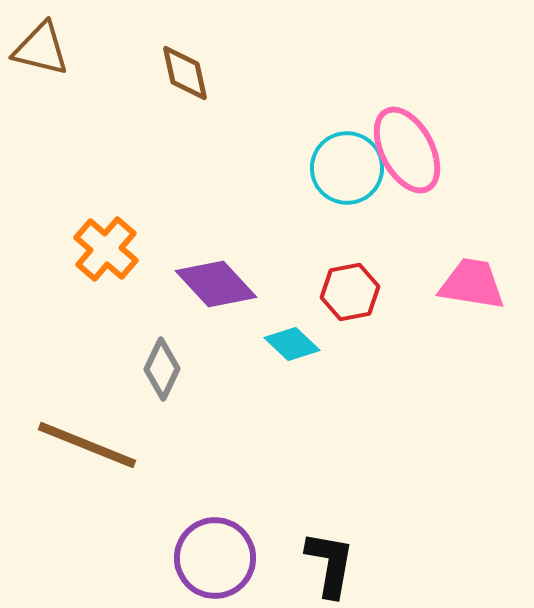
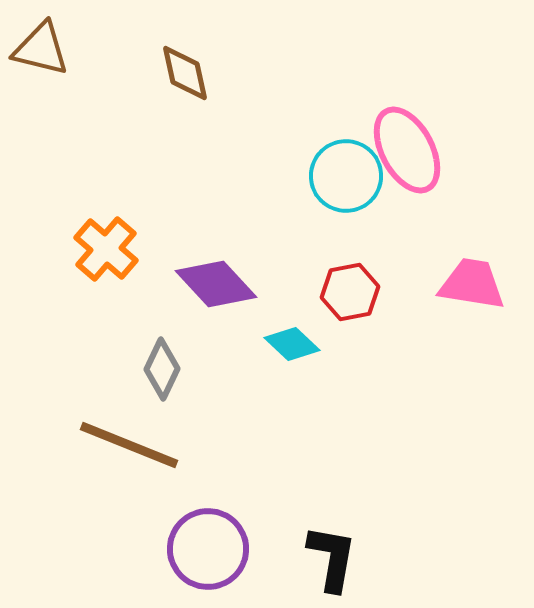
cyan circle: moved 1 px left, 8 px down
brown line: moved 42 px right
purple circle: moved 7 px left, 9 px up
black L-shape: moved 2 px right, 6 px up
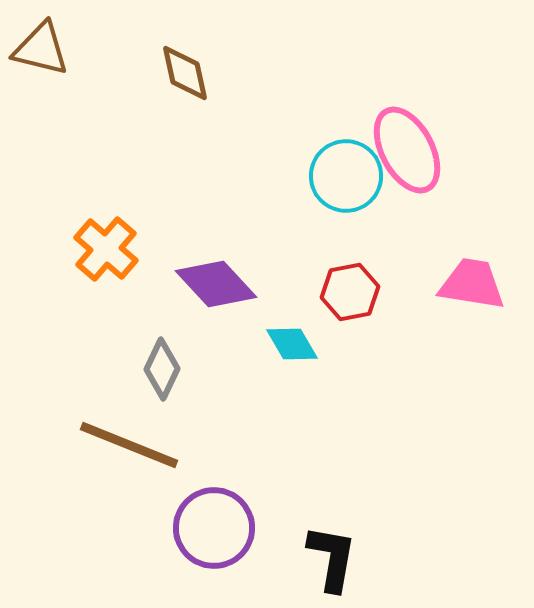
cyan diamond: rotated 16 degrees clockwise
purple circle: moved 6 px right, 21 px up
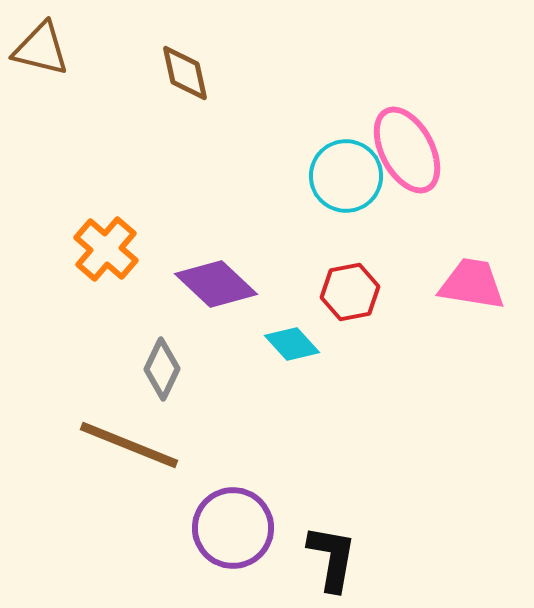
purple diamond: rotated 4 degrees counterclockwise
cyan diamond: rotated 12 degrees counterclockwise
purple circle: moved 19 px right
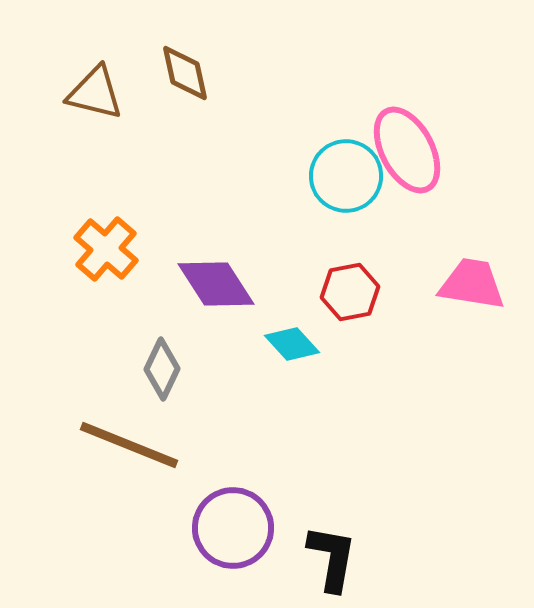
brown triangle: moved 54 px right, 44 px down
purple diamond: rotated 14 degrees clockwise
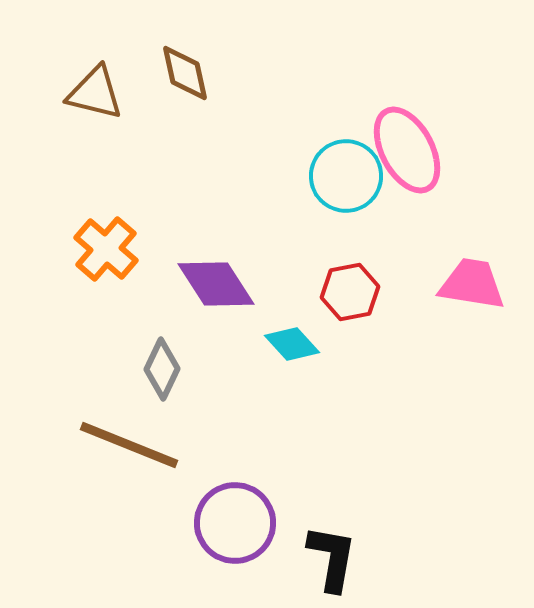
purple circle: moved 2 px right, 5 px up
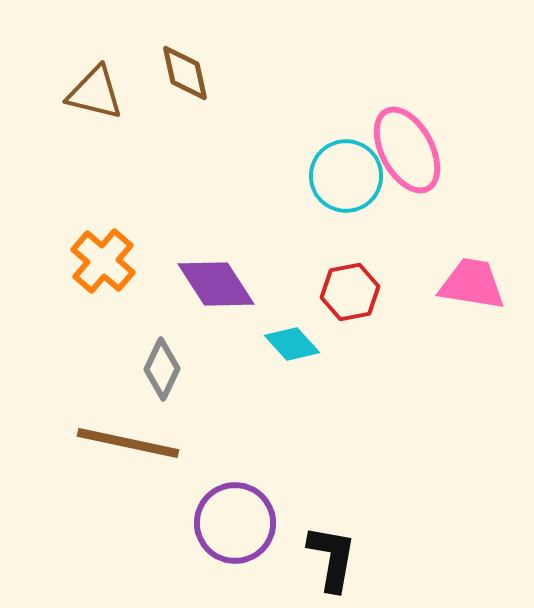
orange cross: moved 3 px left, 12 px down
brown line: moved 1 px left, 2 px up; rotated 10 degrees counterclockwise
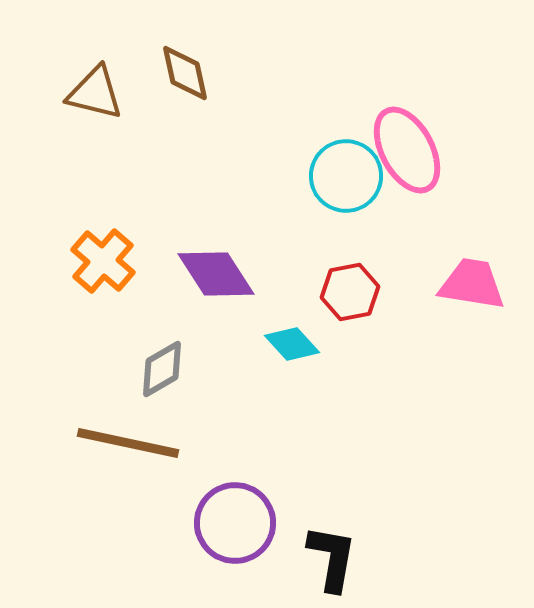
purple diamond: moved 10 px up
gray diamond: rotated 34 degrees clockwise
